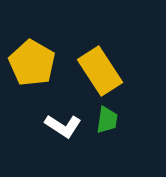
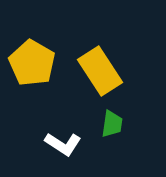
green trapezoid: moved 5 px right, 4 px down
white L-shape: moved 18 px down
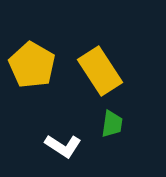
yellow pentagon: moved 2 px down
white L-shape: moved 2 px down
